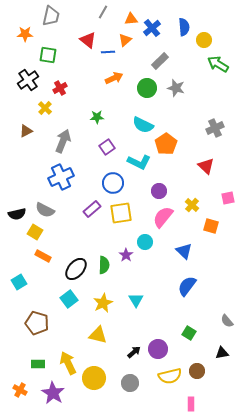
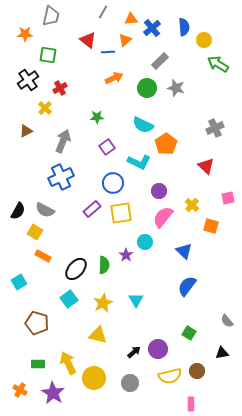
black semicircle at (17, 214): moved 1 px right, 3 px up; rotated 48 degrees counterclockwise
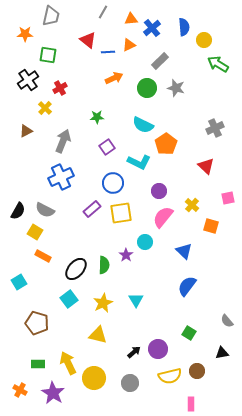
orange triangle at (125, 40): moved 4 px right, 5 px down; rotated 16 degrees clockwise
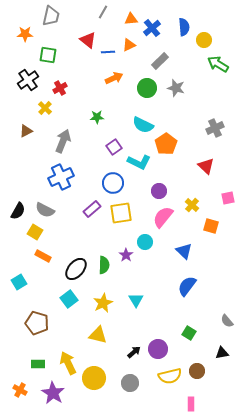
purple square at (107, 147): moved 7 px right
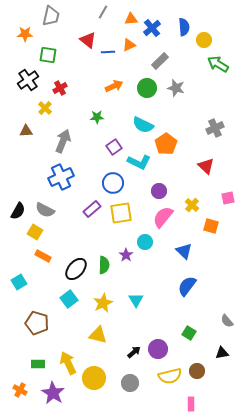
orange arrow at (114, 78): moved 8 px down
brown triangle at (26, 131): rotated 24 degrees clockwise
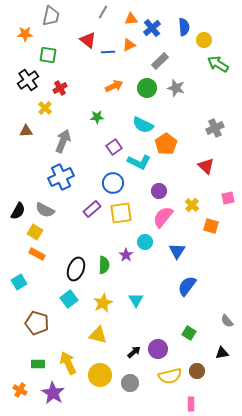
blue triangle at (184, 251): moved 7 px left; rotated 18 degrees clockwise
orange rectangle at (43, 256): moved 6 px left, 2 px up
black ellipse at (76, 269): rotated 20 degrees counterclockwise
yellow circle at (94, 378): moved 6 px right, 3 px up
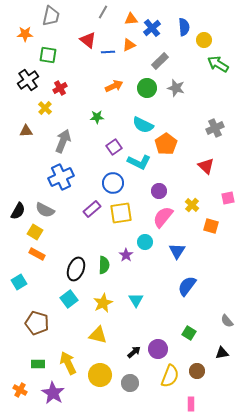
yellow semicircle at (170, 376): rotated 55 degrees counterclockwise
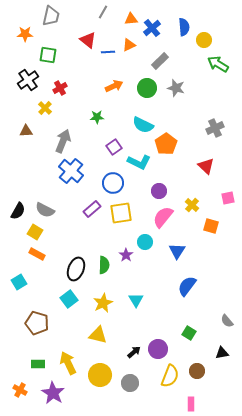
blue cross at (61, 177): moved 10 px right, 6 px up; rotated 25 degrees counterclockwise
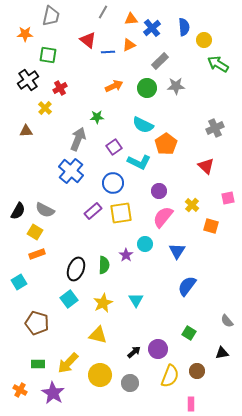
gray star at (176, 88): moved 2 px up; rotated 18 degrees counterclockwise
gray arrow at (63, 141): moved 15 px right, 2 px up
purple rectangle at (92, 209): moved 1 px right, 2 px down
cyan circle at (145, 242): moved 2 px down
orange rectangle at (37, 254): rotated 49 degrees counterclockwise
yellow arrow at (68, 363): rotated 110 degrees counterclockwise
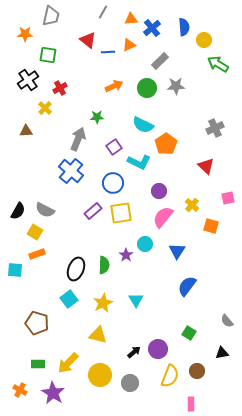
cyan square at (19, 282): moved 4 px left, 12 px up; rotated 35 degrees clockwise
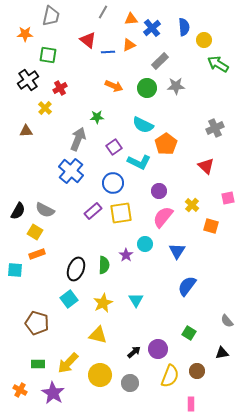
orange arrow at (114, 86): rotated 48 degrees clockwise
